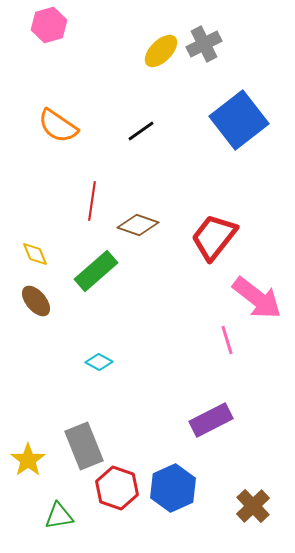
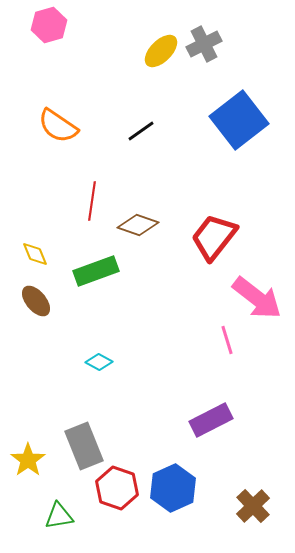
green rectangle: rotated 21 degrees clockwise
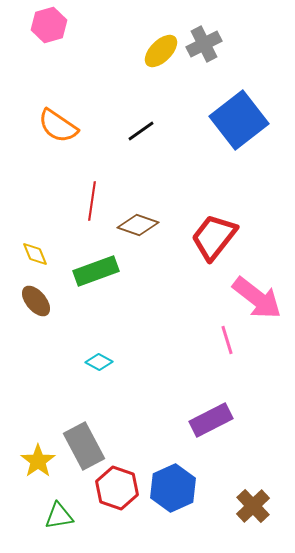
gray rectangle: rotated 6 degrees counterclockwise
yellow star: moved 10 px right, 1 px down
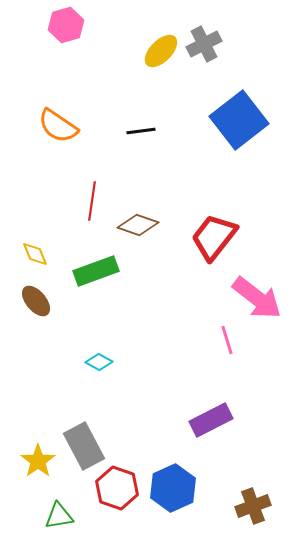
pink hexagon: moved 17 px right
black line: rotated 28 degrees clockwise
brown cross: rotated 24 degrees clockwise
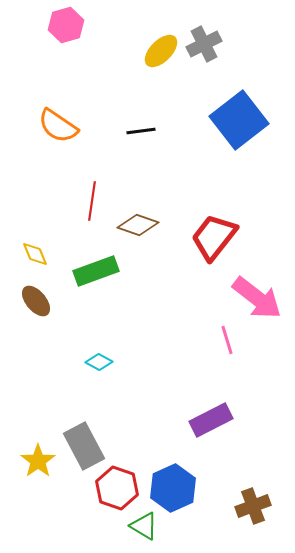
green triangle: moved 85 px right, 10 px down; rotated 40 degrees clockwise
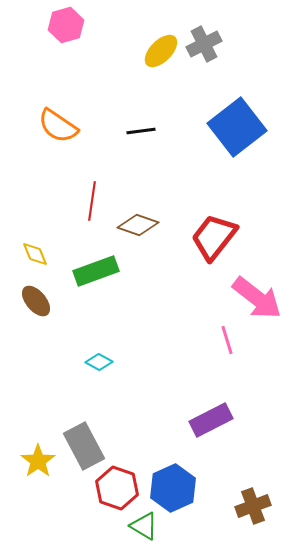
blue square: moved 2 px left, 7 px down
